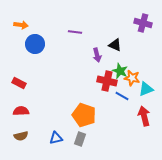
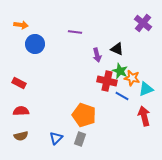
purple cross: rotated 24 degrees clockwise
black triangle: moved 2 px right, 4 px down
blue triangle: rotated 32 degrees counterclockwise
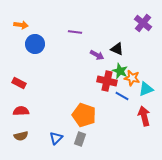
purple arrow: rotated 48 degrees counterclockwise
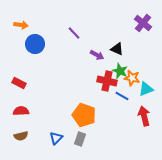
purple line: moved 1 px left, 1 px down; rotated 40 degrees clockwise
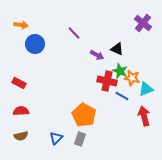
orange pentagon: rotated 10 degrees clockwise
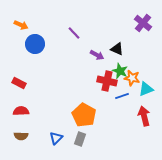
orange arrow: rotated 16 degrees clockwise
blue line: rotated 48 degrees counterclockwise
brown semicircle: rotated 16 degrees clockwise
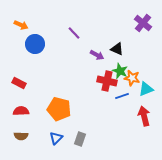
orange pentagon: moved 25 px left, 6 px up; rotated 15 degrees counterclockwise
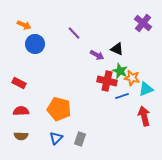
orange arrow: moved 3 px right
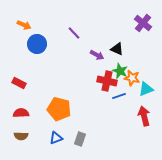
blue circle: moved 2 px right
blue line: moved 3 px left
red semicircle: moved 2 px down
blue triangle: rotated 24 degrees clockwise
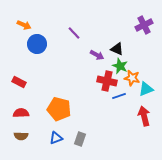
purple cross: moved 1 px right, 2 px down; rotated 24 degrees clockwise
green star: moved 5 px up
red rectangle: moved 1 px up
